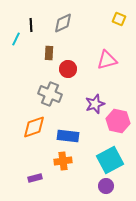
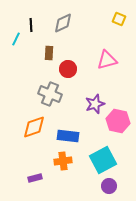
cyan square: moved 7 px left
purple circle: moved 3 px right
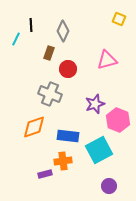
gray diamond: moved 8 px down; rotated 40 degrees counterclockwise
brown rectangle: rotated 16 degrees clockwise
pink hexagon: moved 1 px up; rotated 10 degrees clockwise
cyan square: moved 4 px left, 10 px up
purple rectangle: moved 10 px right, 4 px up
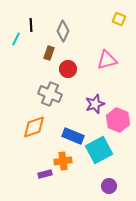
blue rectangle: moved 5 px right; rotated 15 degrees clockwise
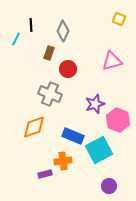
pink triangle: moved 5 px right, 1 px down
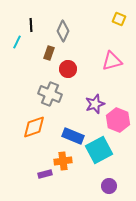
cyan line: moved 1 px right, 3 px down
